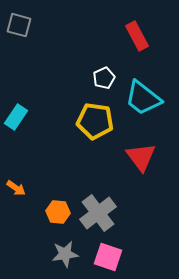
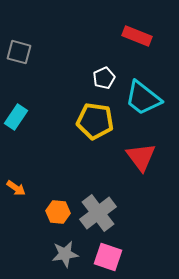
gray square: moved 27 px down
red rectangle: rotated 40 degrees counterclockwise
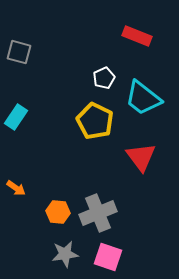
yellow pentagon: rotated 18 degrees clockwise
gray cross: rotated 15 degrees clockwise
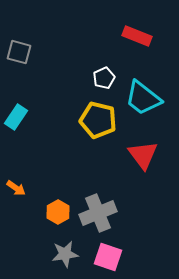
yellow pentagon: moved 3 px right, 1 px up; rotated 12 degrees counterclockwise
red triangle: moved 2 px right, 2 px up
orange hexagon: rotated 25 degrees clockwise
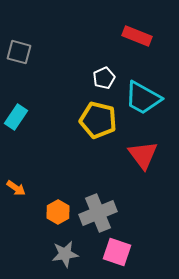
cyan trapezoid: rotated 9 degrees counterclockwise
pink square: moved 9 px right, 5 px up
